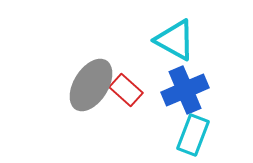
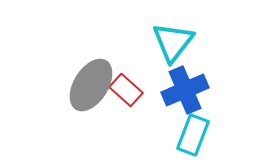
cyan triangle: moved 2 px left, 2 px down; rotated 39 degrees clockwise
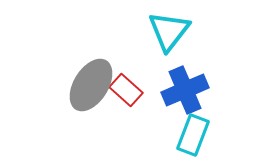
cyan triangle: moved 4 px left, 11 px up
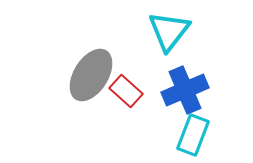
gray ellipse: moved 10 px up
red rectangle: moved 1 px down
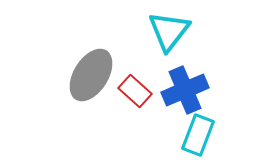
red rectangle: moved 9 px right
cyan rectangle: moved 5 px right
